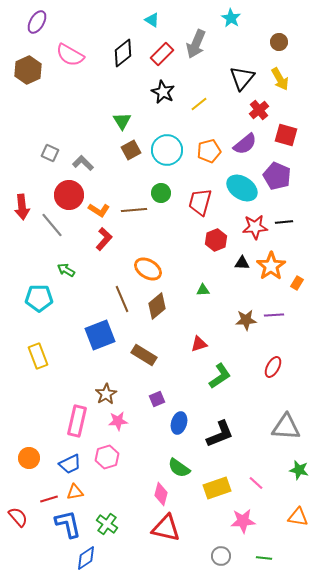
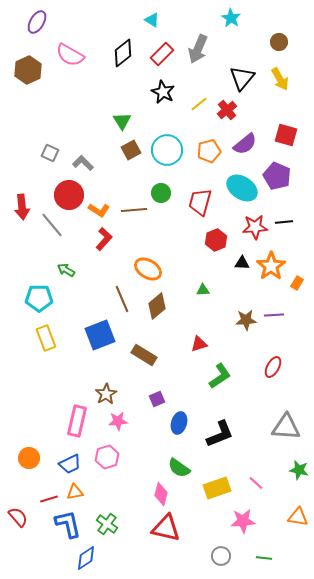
gray arrow at (196, 44): moved 2 px right, 5 px down
red cross at (259, 110): moved 32 px left
yellow rectangle at (38, 356): moved 8 px right, 18 px up
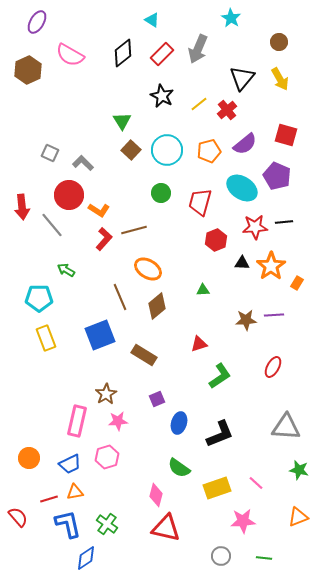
black star at (163, 92): moved 1 px left, 4 px down
brown square at (131, 150): rotated 18 degrees counterclockwise
brown line at (134, 210): moved 20 px down; rotated 10 degrees counterclockwise
brown line at (122, 299): moved 2 px left, 2 px up
pink diamond at (161, 494): moved 5 px left, 1 px down
orange triangle at (298, 517): rotated 30 degrees counterclockwise
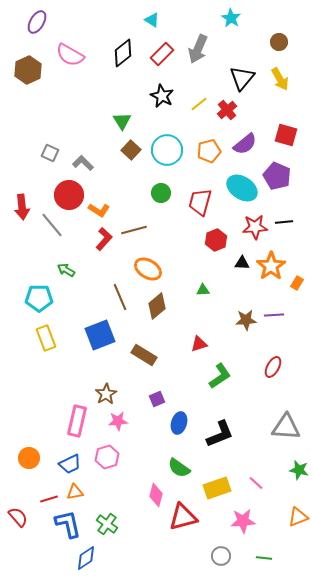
red triangle at (166, 528): moved 17 px right, 11 px up; rotated 28 degrees counterclockwise
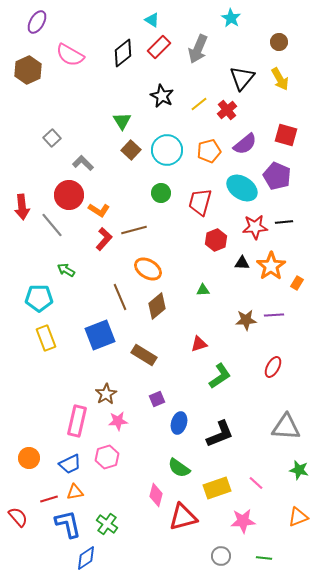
red rectangle at (162, 54): moved 3 px left, 7 px up
gray square at (50, 153): moved 2 px right, 15 px up; rotated 24 degrees clockwise
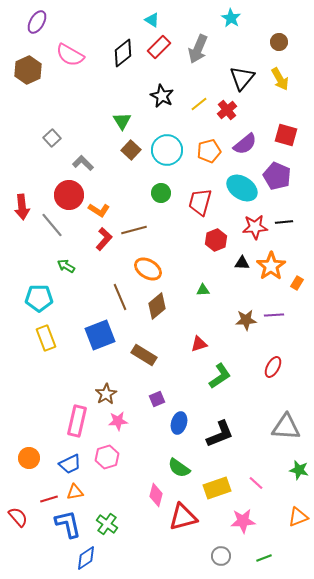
green arrow at (66, 270): moved 4 px up
green line at (264, 558): rotated 28 degrees counterclockwise
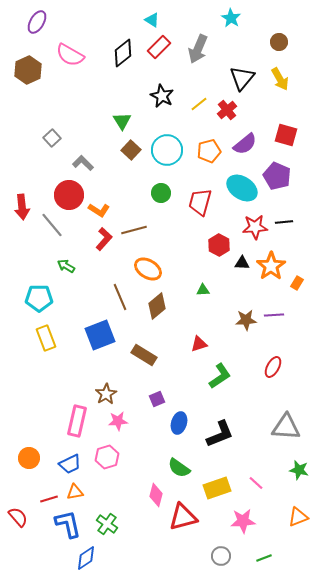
red hexagon at (216, 240): moved 3 px right, 5 px down; rotated 10 degrees counterclockwise
